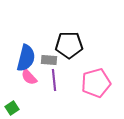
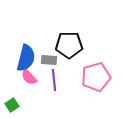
pink pentagon: moved 6 px up
green square: moved 3 px up
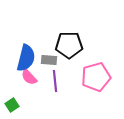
purple line: moved 1 px right, 1 px down
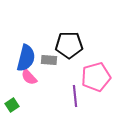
purple line: moved 20 px right, 15 px down
